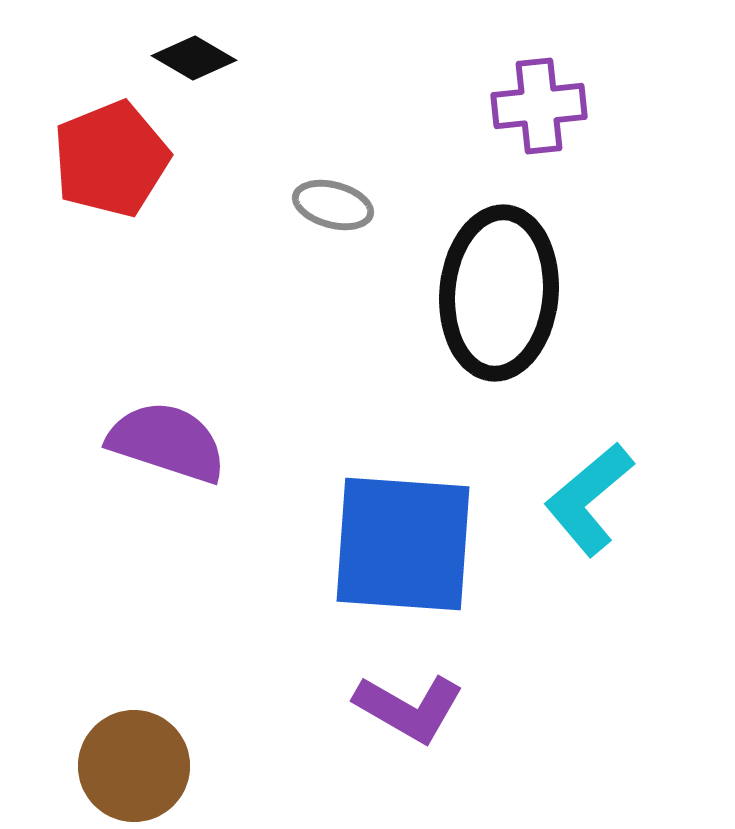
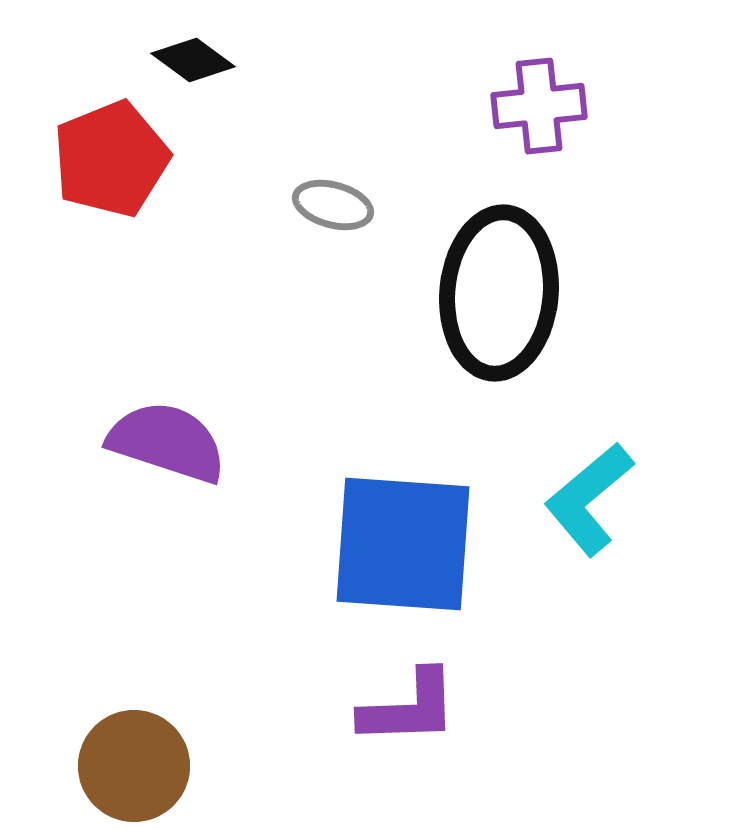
black diamond: moved 1 px left, 2 px down; rotated 6 degrees clockwise
purple L-shape: rotated 32 degrees counterclockwise
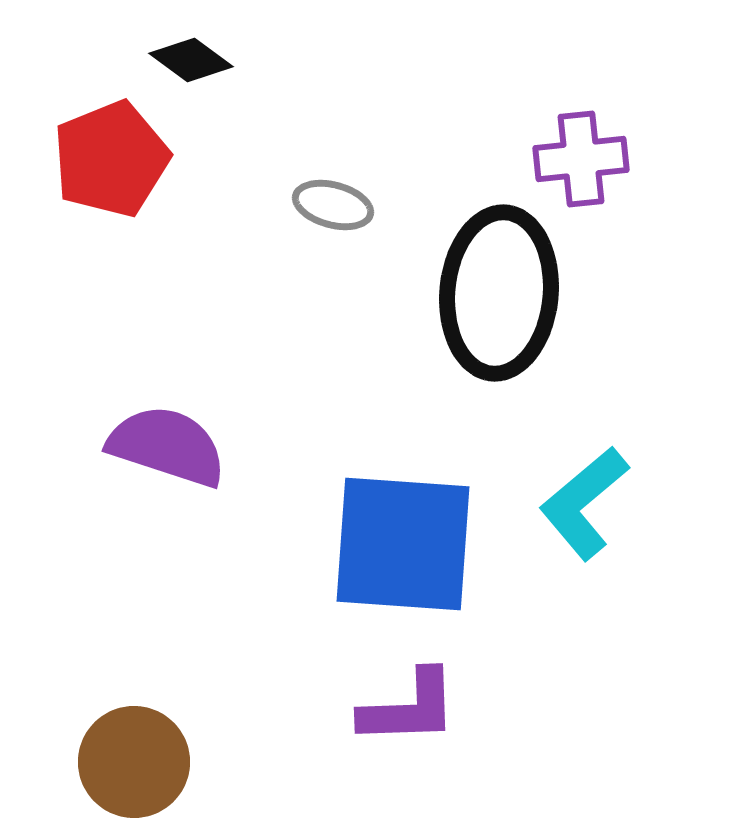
black diamond: moved 2 px left
purple cross: moved 42 px right, 53 px down
purple semicircle: moved 4 px down
cyan L-shape: moved 5 px left, 4 px down
brown circle: moved 4 px up
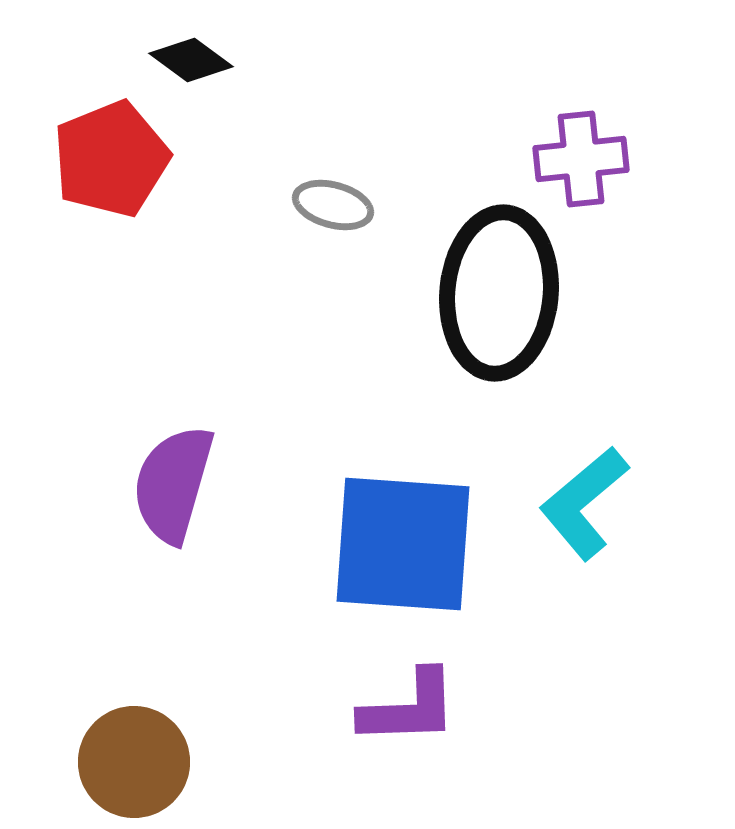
purple semicircle: moved 6 px right, 38 px down; rotated 92 degrees counterclockwise
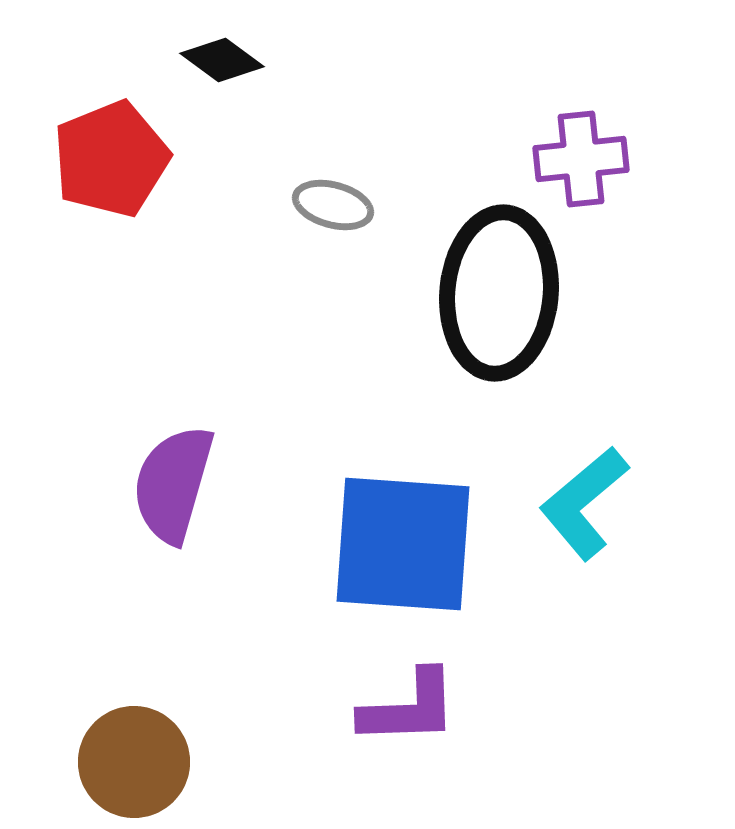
black diamond: moved 31 px right
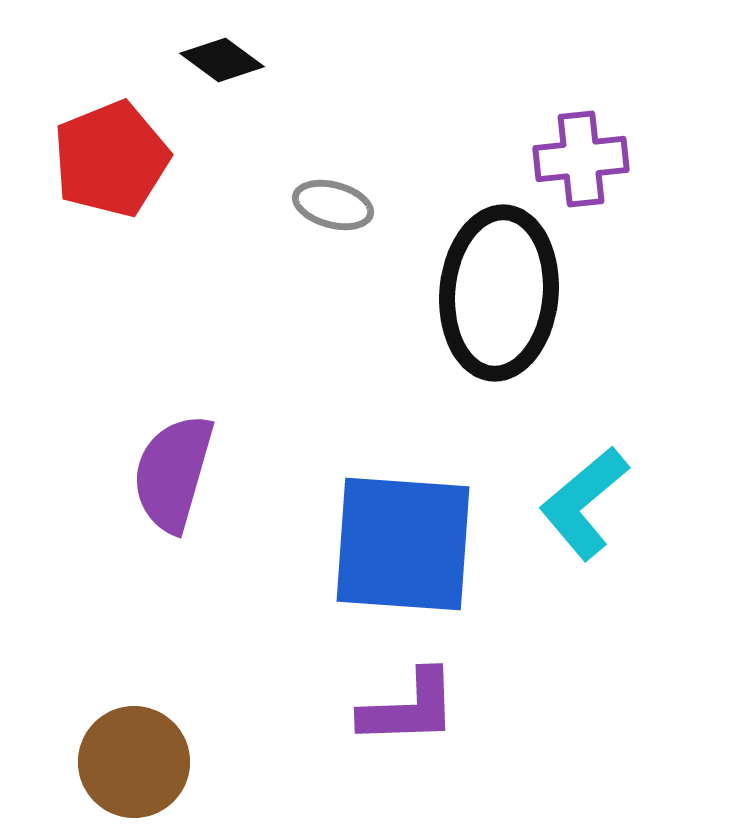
purple semicircle: moved 11 px up
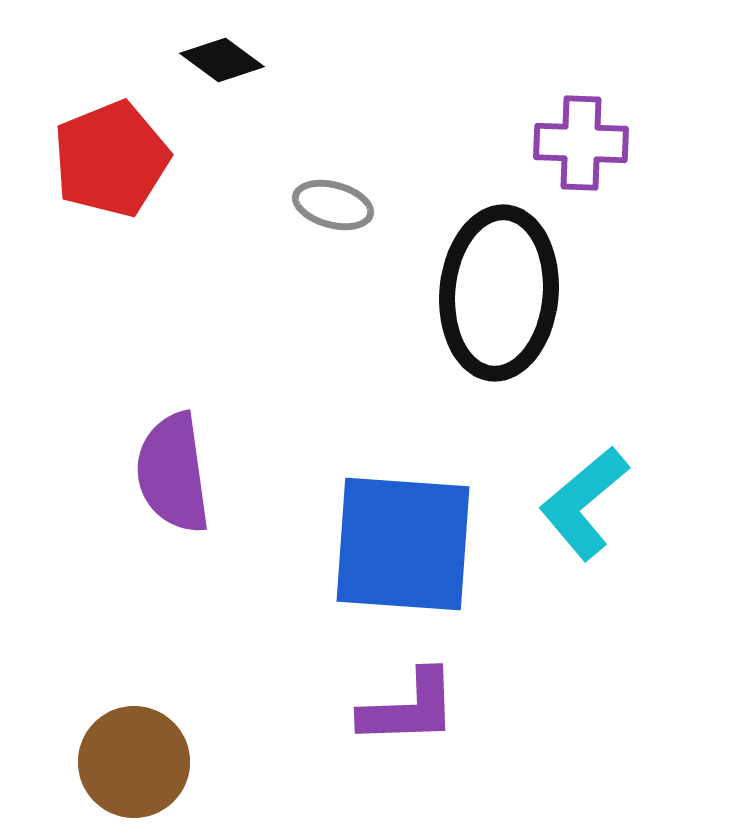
purple cross: moved 16 px up; rotated 8 degrees clockwise
purple semicircle: rotated 24 degrees counterclockwise
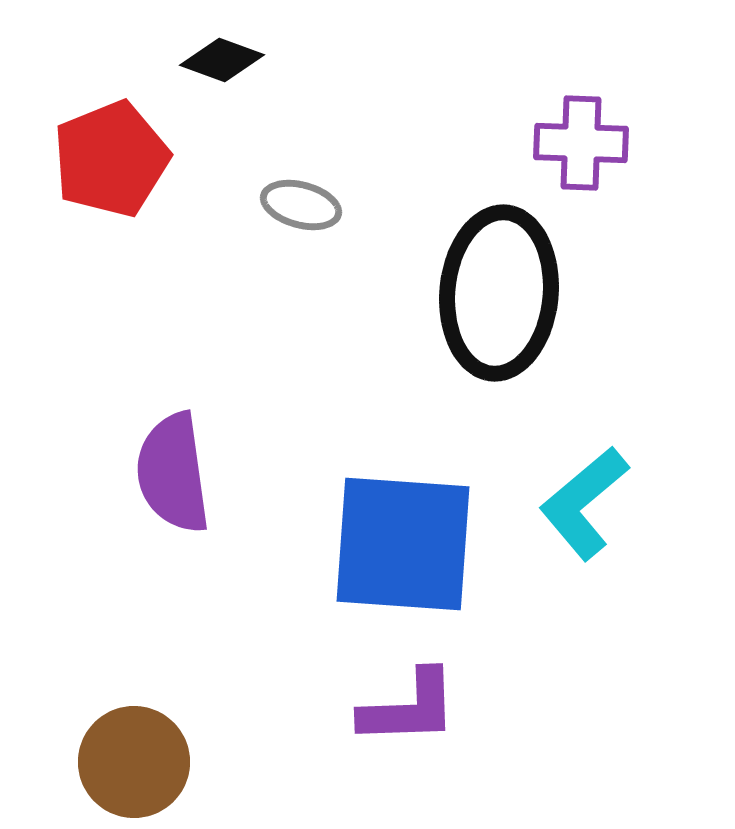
black diamond: rotated 16 degrees counterclockwise
gray ellipse: moved 32 px left
